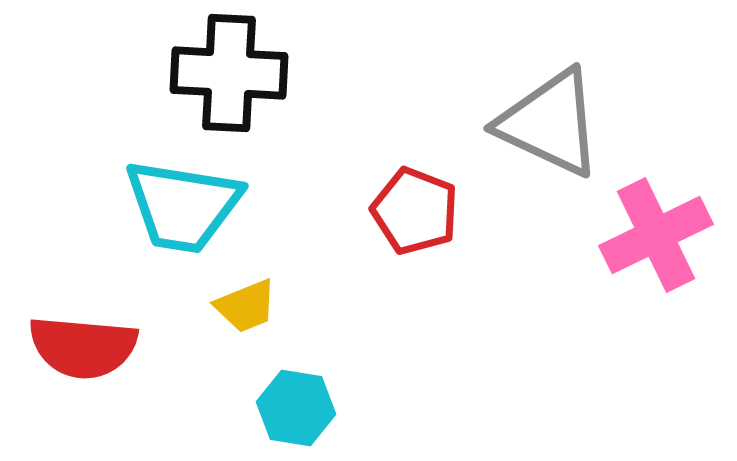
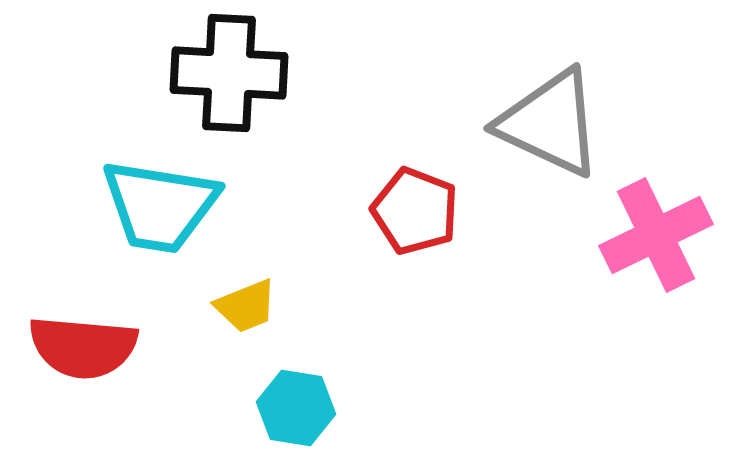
cyan trapezoid: moved 23 px left
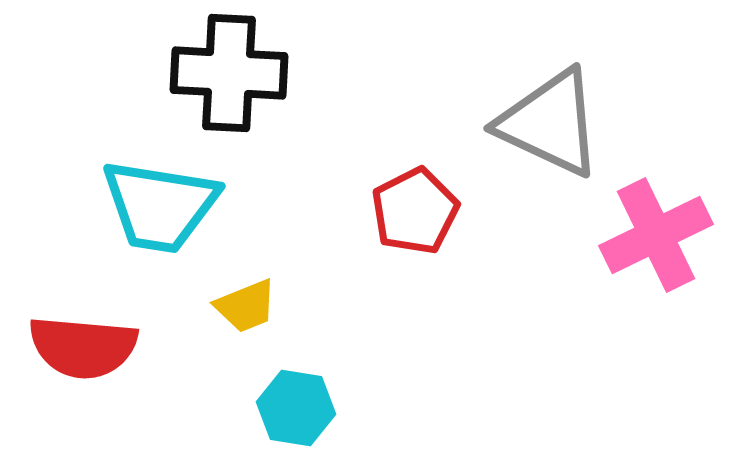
red pentagon: rotated 24 degrees clockwise
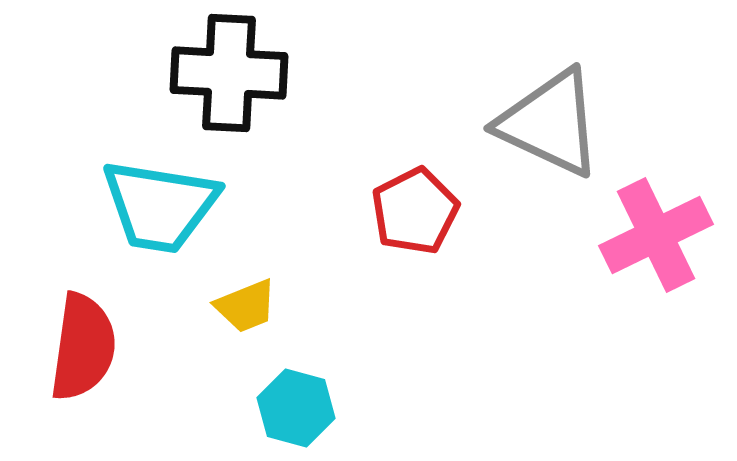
red semicircle: rotated 87 degrees counterclockwise
cyan hexagon: rotated 6 degrees clockwise
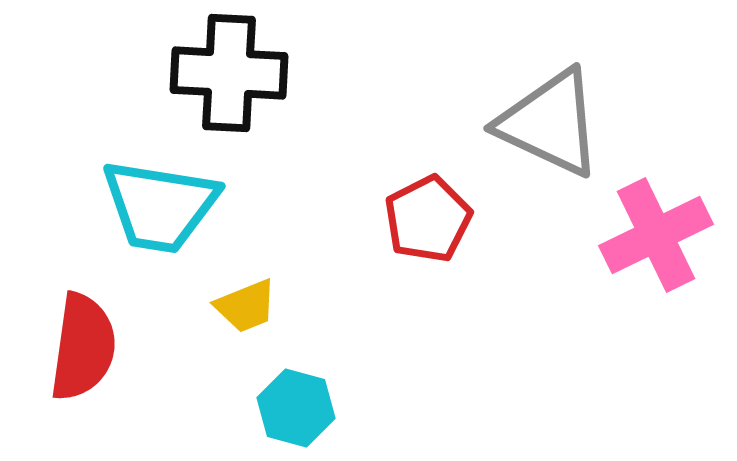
red pentagon: moved 13 px right, 8 px down
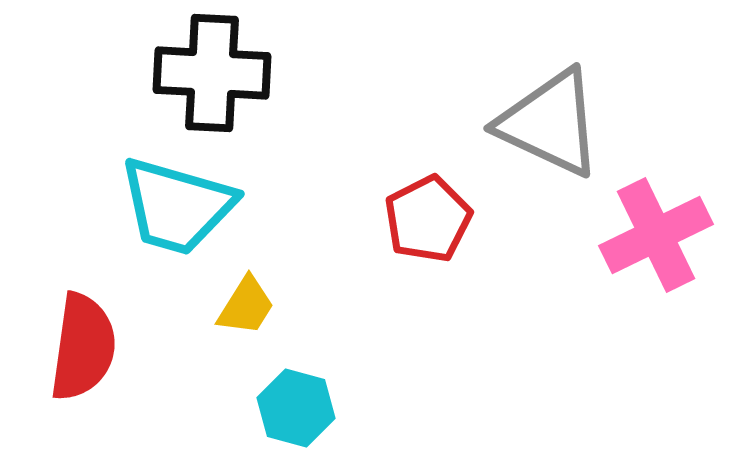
black cross: moved 17 px left
cyan trapezoid: moved 17 px right; rotated 7 degrees clockwise
yellow trapezoid: rotated 36 degrees counterclockwise
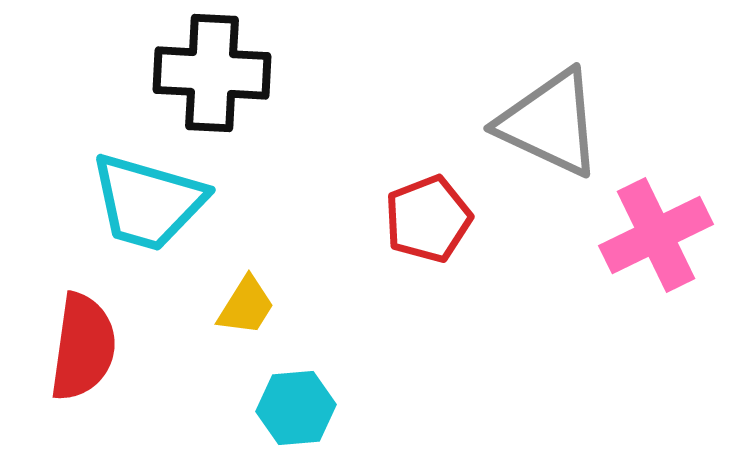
cyan trapezoid: moved 29 px left, 4 px up
red pentagon: rotated 6 degrees clockwise
cyan hexagon: rotated 20 degrees counterclockwise
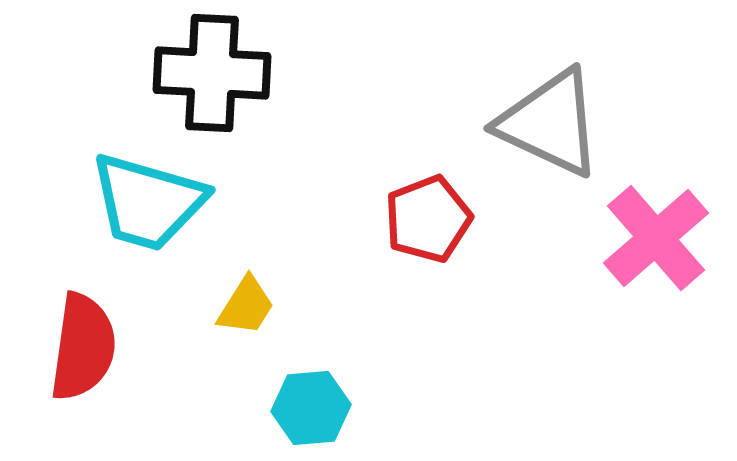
pink cross: moved 3 px down; rotated 15 degrees counterclockwise
cyan hexagon: moved 15 px right
